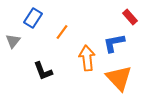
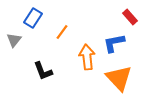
gray triangle: moved 1 px right, 1 px up
orange arrow: moved 1 px up
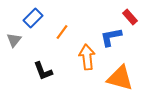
blue rectangle: rotated 12 degrees clockwise
blue L-shape: moved 3 px left, 6 px up
orange triangle: moved 1 px right; rotated 32 degrees counterclockwise
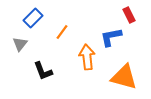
red rectangle: moved 1 px left, 2 px up; rotated 14 degrees clockwise
gray triangle: moved 6 px right, 4 px down
orange triangle: moved 4 px right, 1 px up
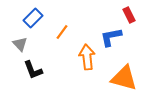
gray triangle: rotated 21 degrees counterclockwise
black L-shape: moved 10 px left, 1 px up
orange triangle: moved 1 px down
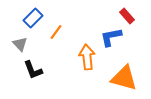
red rectangle: moved 2 px left, 1 px down; rotated 14 degrees counterclockwise
orange line: moved 6 px left
